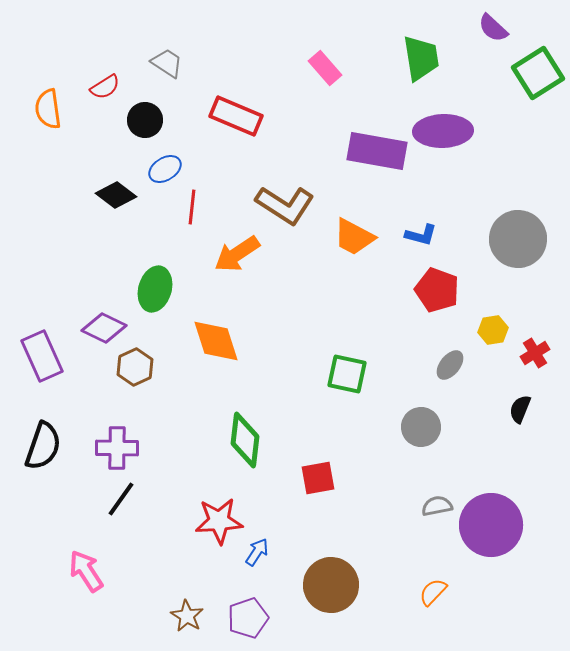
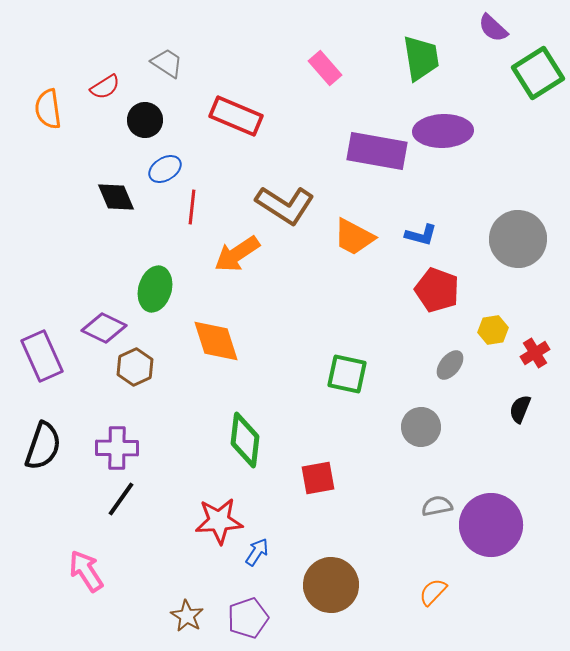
black diamond at (116, 195): moved 2 px down; rotated 30 degrees clockwise
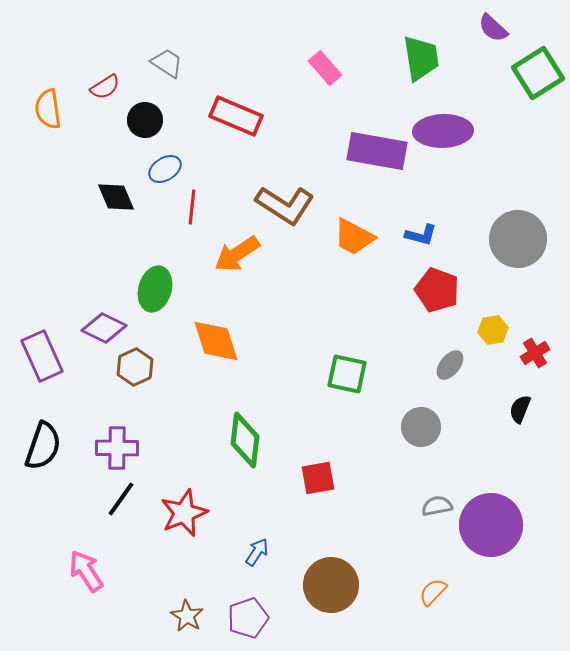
red star at (219, 521): moved 35 px left, 8 px up; rotated 18 degrees counterclockwise
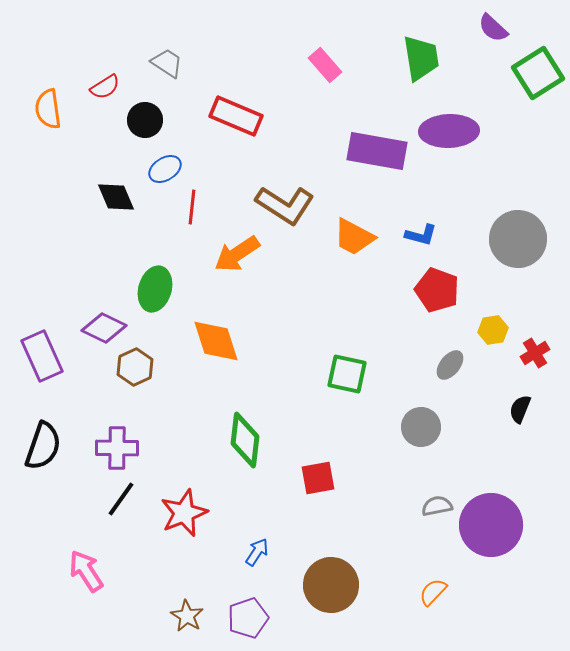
pink rectangle at (325, 68): moved 3 px up
purple ellipse at (443, 131): moved 6 px right
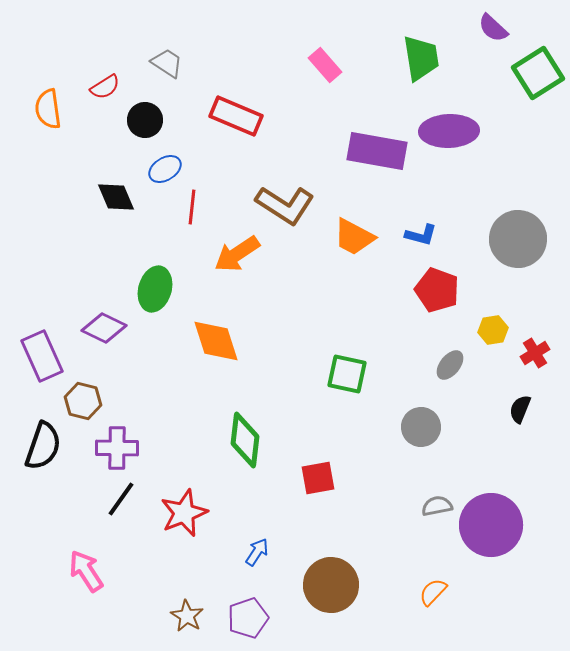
brown hexagon at (135, 367): moved 52 px left, 34 px down; rotated 21 degrees counterclockwise
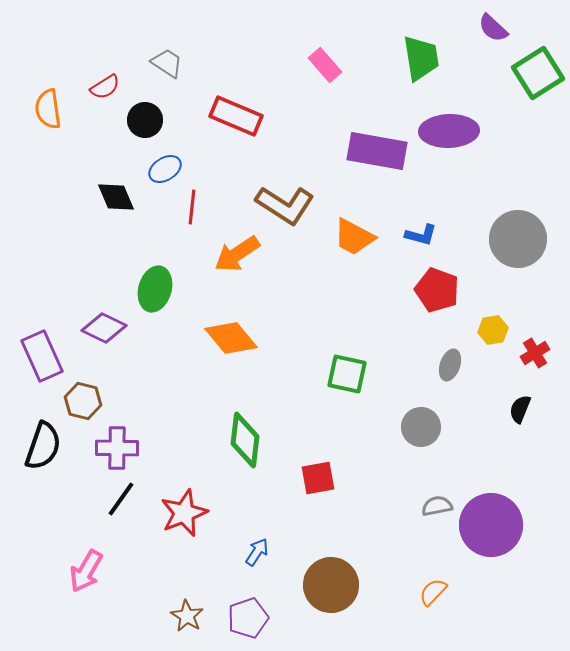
orange diamond at (216, 341): moved 15 px right, 3 px up; rotated 22 degrees counterclockwise
gray ellipse at (450, 365): rotated 20 degrees counterclockwise
pink arrow at (86, 571): rotated 117 degrees counterclockwise
